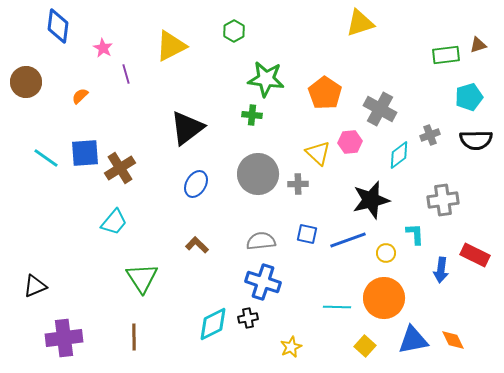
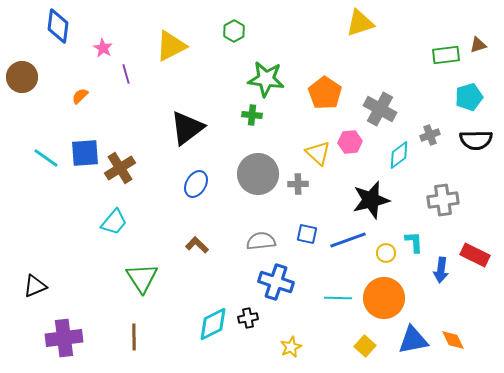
brown circle at (26, 82): moved 4 px left, 5 px up
cyan L-shape at (415, 234): moved 1 px left, 8 px down
blue cross at (263, 282): moved 13 px right
cyan line at (337, 307): moved 1 px right, 9 px up
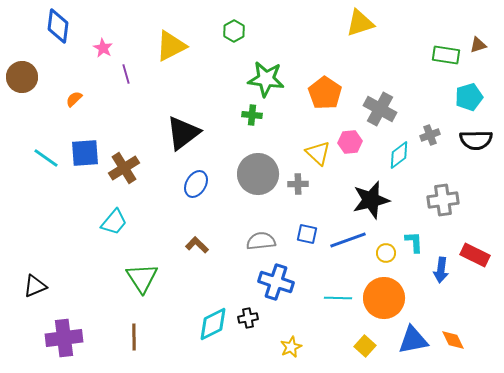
green rectangle at (446, 55): rotated 16 degrees clockwise
orange semicircle at (80, 96): moved 6 px left, 3 px down
black triangle at (187, 128): moved 4 px left, 5 px down
brown cross at (120, 168): moved 4 px right
